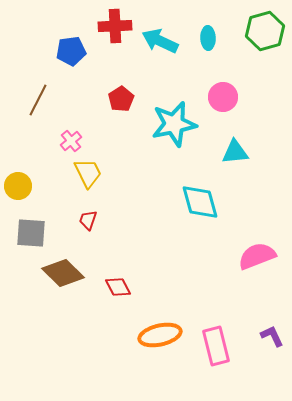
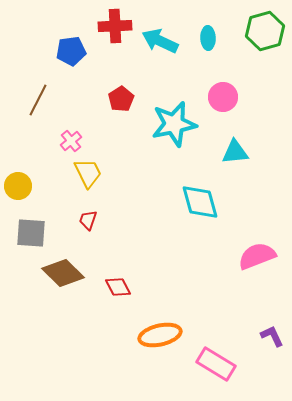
pink rectangle: moved 18 px down; rotated 45 degrees counterclockwise
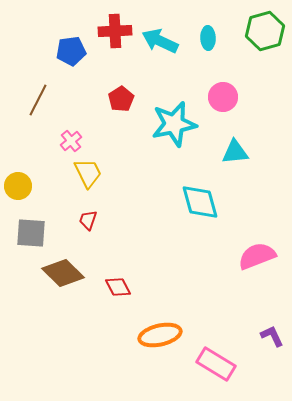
red cross: moved 5 px down
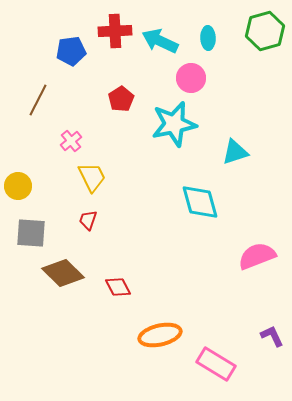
pink circle: moved 32 px left, 19 px up
cyan triangle: rotated 12 degrees counterclockwise
yellow trapezoid: moved 4 px right, 4 px down
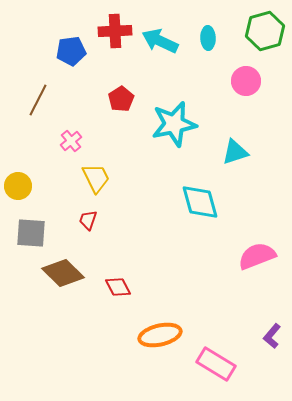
pink circle: moved 55 px right, 3 px down
yellow trapezoid: moved 4 px right, 1 px down
purple L-shape: rotated 115 degrees counterclockwise
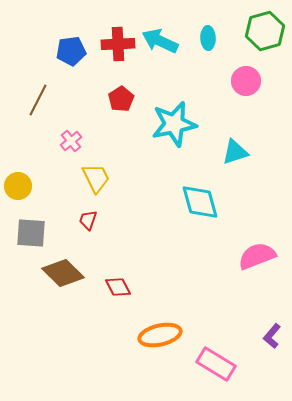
red cross: moved 3 px right, 13 px down
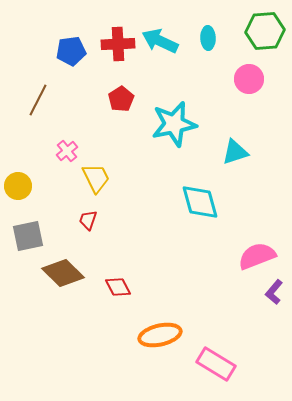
green hexagon: rotated 12 degrees clockwise
pink circle: moved 3 px right, 2 px up
pink cross: moved 4 px left, 10 px down
gray square: moved 3 px left, 3 px down; rotated 16 degrees counterclockwise
purple L-shape: moved 2 px right, 44 px up
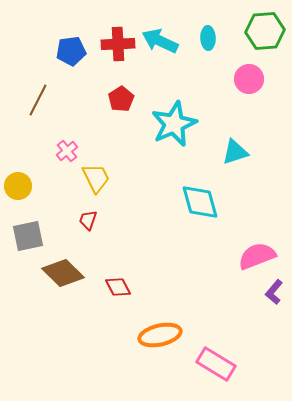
cyan star: rotated 12 degrees counterclockwise
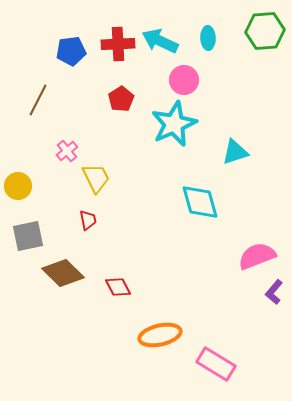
pink circle: moved 65 px left, 1 px down
red trapezoid: rotated 150 degrees clockwise
